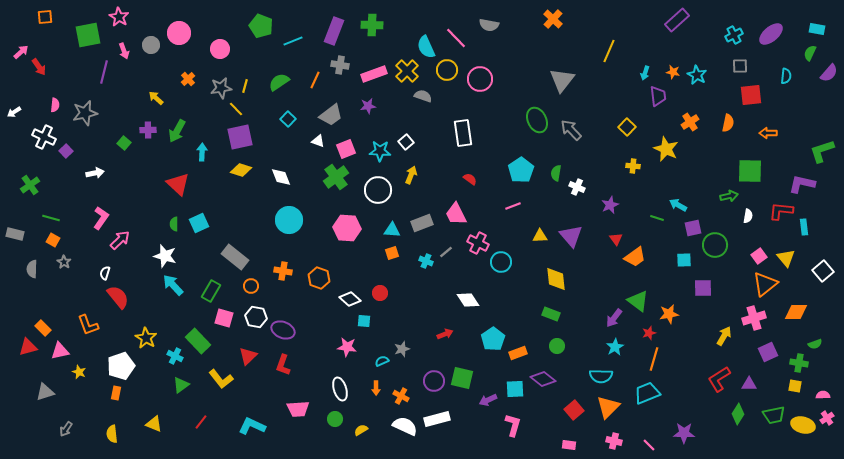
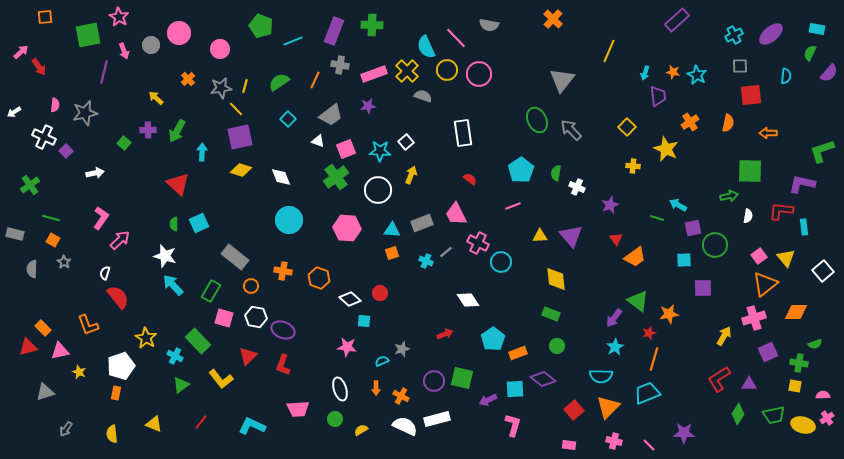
pink circle at (480, 79): moved 1 px left, 5 px up
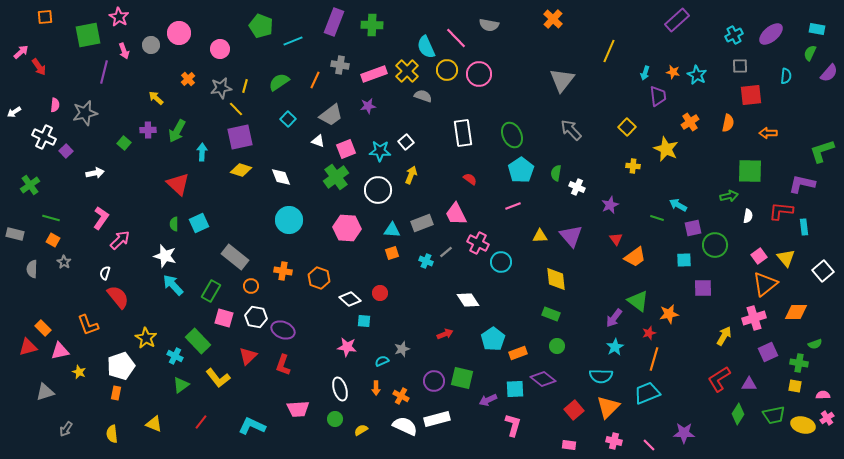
purple rectangle at (334, 31): moved 9 px up
green ellipse at (537, 120): moved 25 px left, 15 px down
yellow L-shape at (221, 379): moved 3 px left, 1 px up
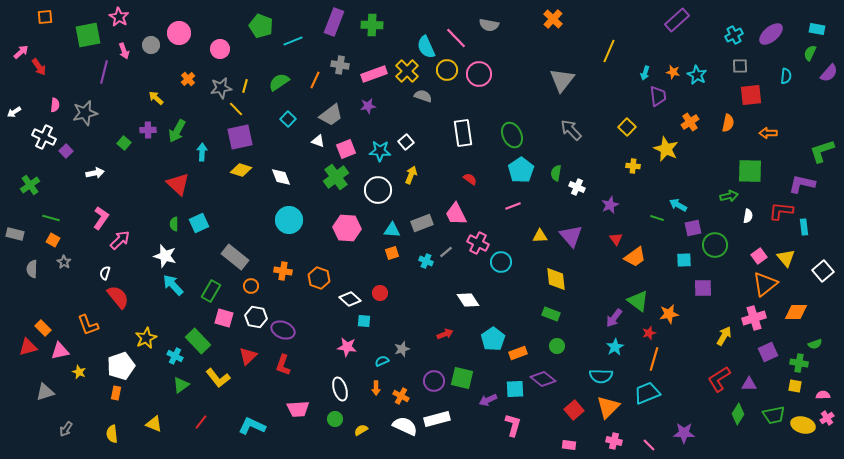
yellow star at (146, 338): rotated 15 degrees clockwise
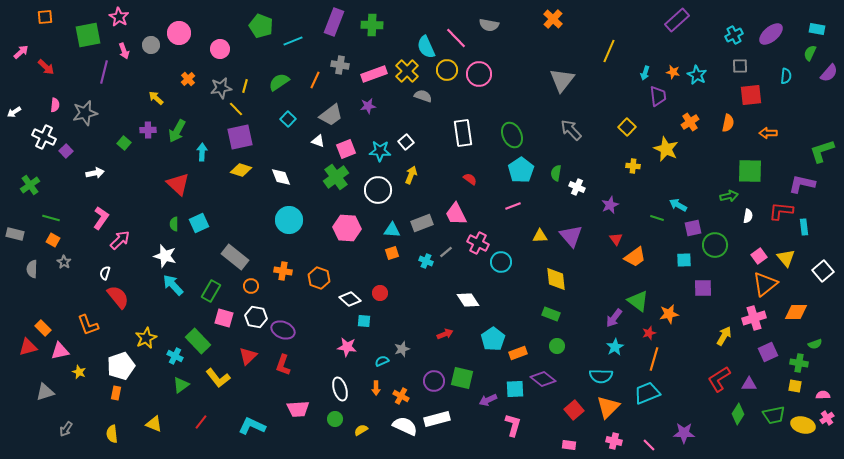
red arrow at (39, 67): moved 7 px right; rotated 12 degrees counterclockwise
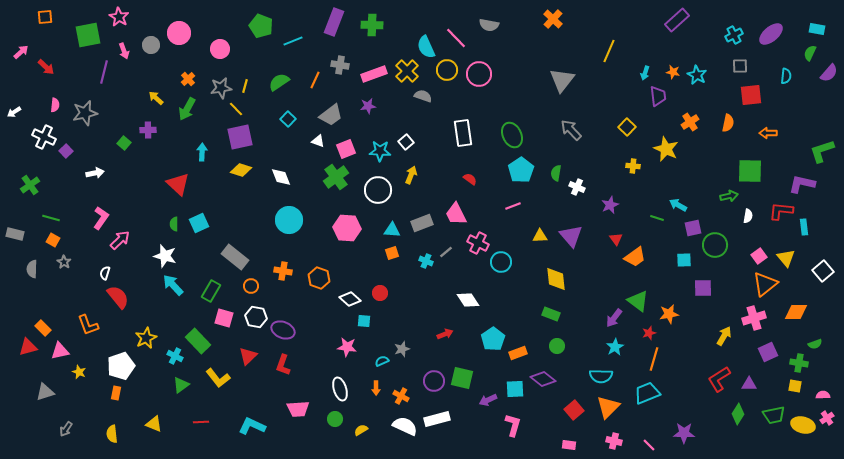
green arrow at (177, 131): moved 10 px right, 22 px up
red line at (201, 422): rotated 49 degrees clockwise
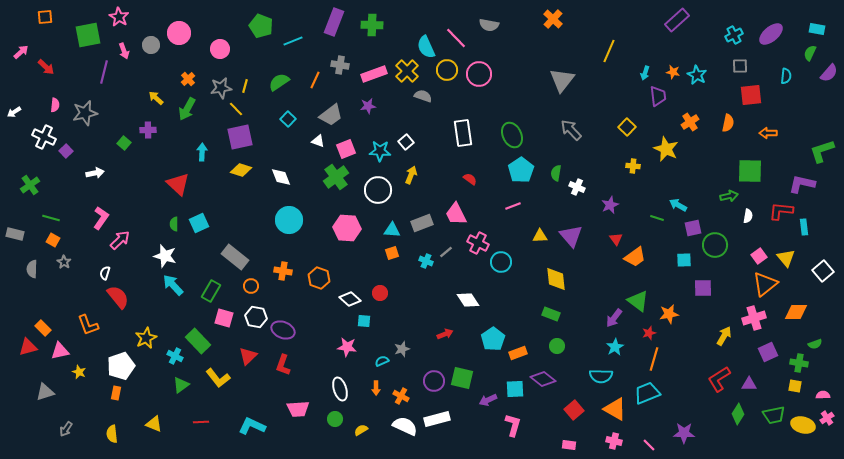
orange triangle at (608, 407): moved 7 px right, 2 px down; rotated 45 degrees counterclockwise
